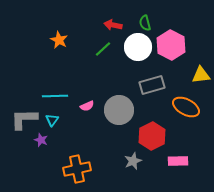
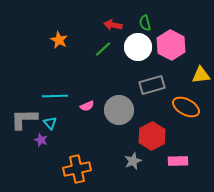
cyan triangle: moved 2 px left, 3 px down; rotated 16 degrees counterclockwise
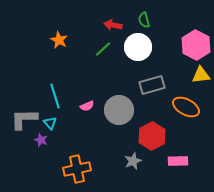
green semicircle: moved 1 px left, 3 px up
pink hexagon: moved 25 px right
cyan line: rotated 75 degrees clockwise
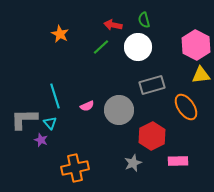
orange star: moved 1 px right, 6 px up
green line: moved 2 px left, 2 px up
orange ellipse: rotated 28 degrees clockwise
gray star: moved 2 px down
orange cross: moved 2 px left, 1 px up
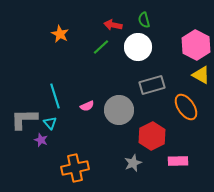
yellow triangle: rotated 36 degrees clockwise
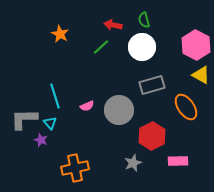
white circle: moved 4 px right
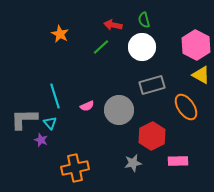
gray star: rotated 12 degrees clockwise
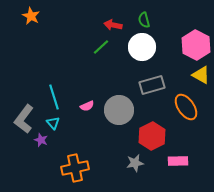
orange star: moved 29 px left, 18 px up
cyan line: moved 1 px left, 1 px down
gray L-shape: rotated 52 degrees counterclockwise
cyan triangle: moved 3 px right
gray star: moved 2 px right
